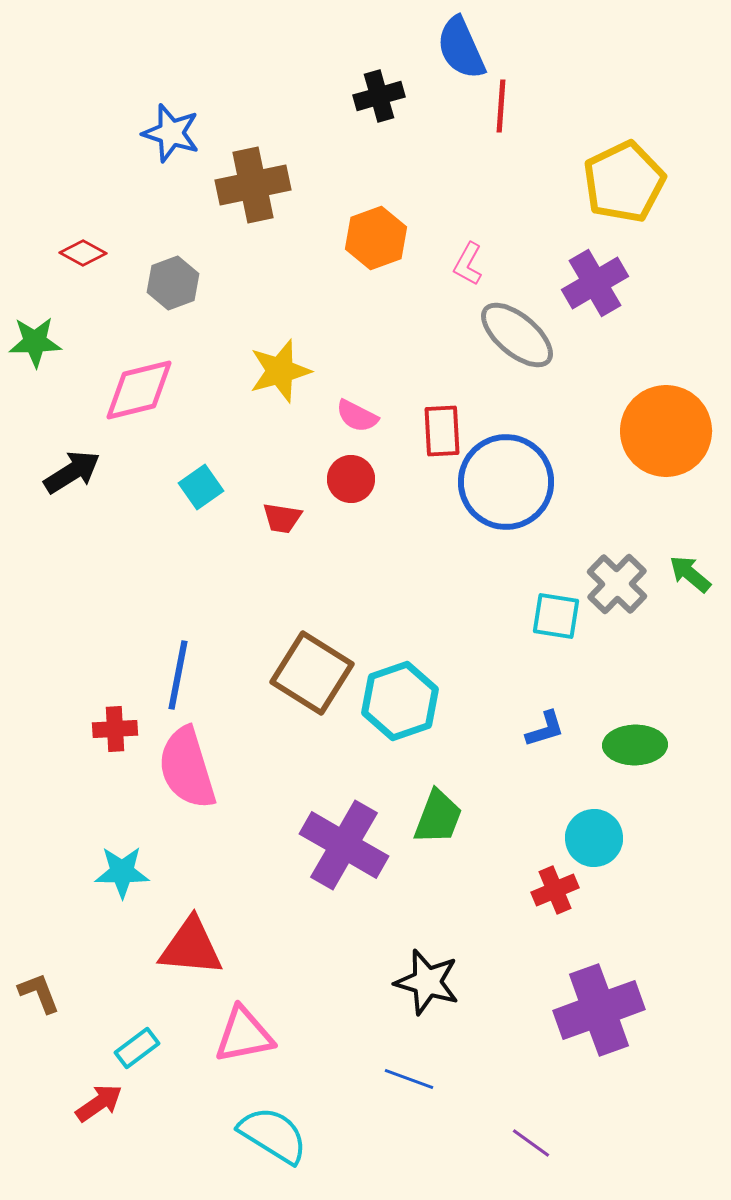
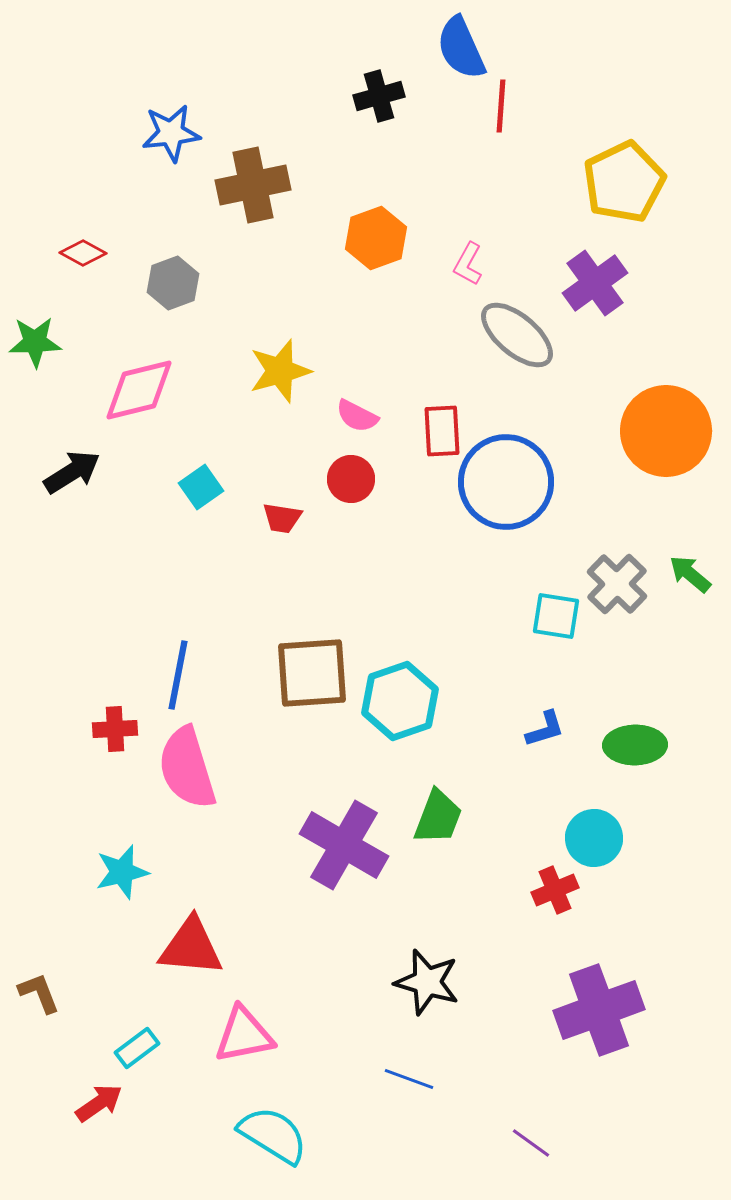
blue star at (171, 133): rotated 24 degrees counterclockwise
purple cross at (595, 283): rotated 6 degrees counterclockwise
brown square at (312, 673): rotated 36 degrees counterclockwise
cyan star at (122, 872): rotated 14 degrees counterclockwise
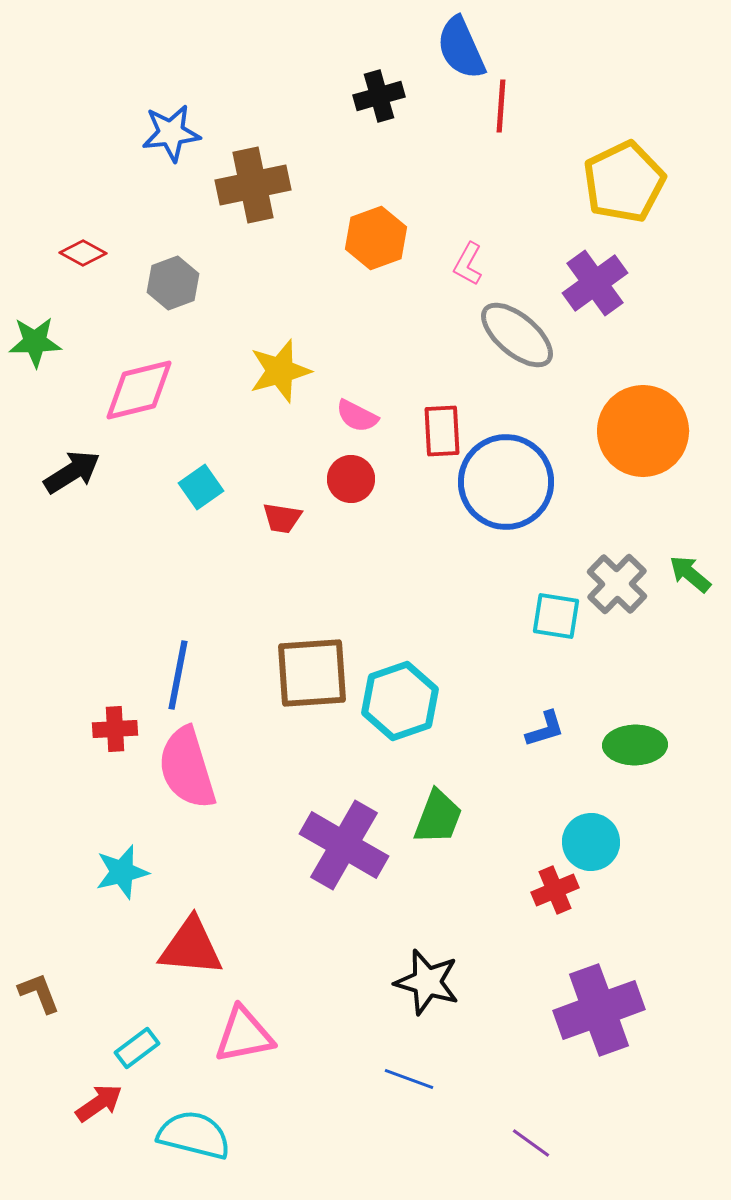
orange circle at (666, 431): moved 23 px left
cyan circle at (594, 838): moved 3 px left, 4 px down
cyan semicircle at (273, 1135): moved 79 px left; rotated 18 degrees counterclockwise
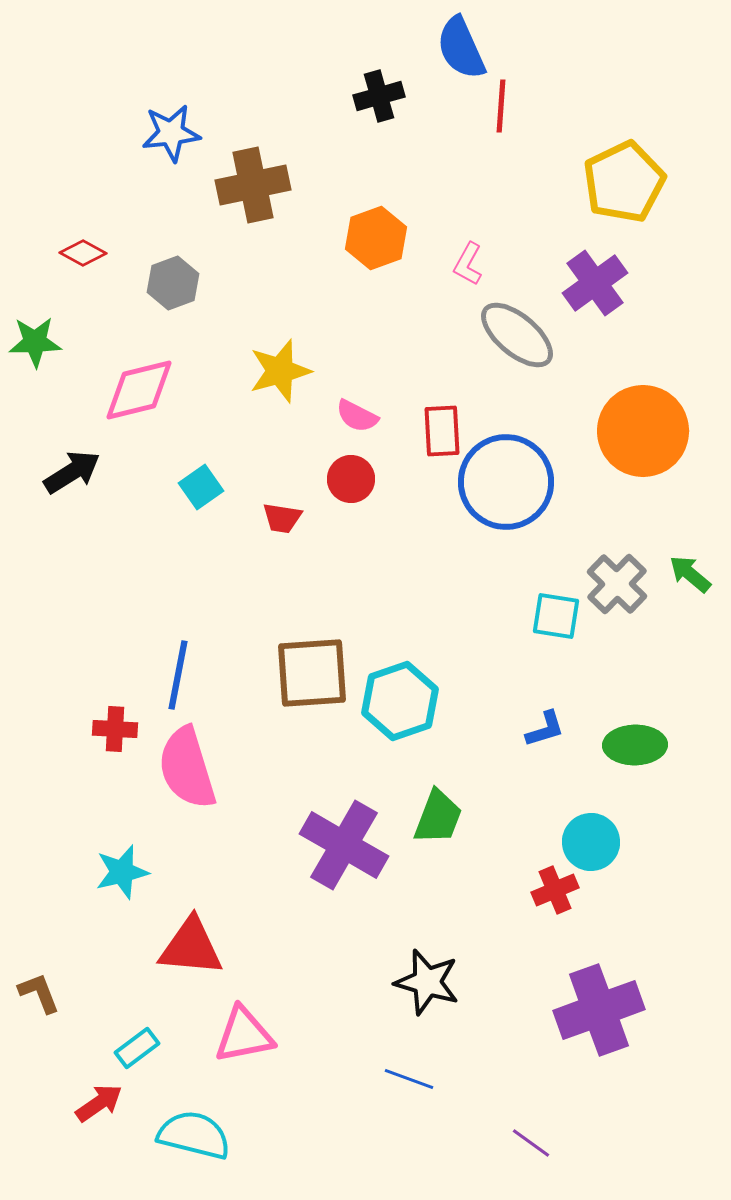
red cross at (115, 729): rotated 6 degrees clockwise
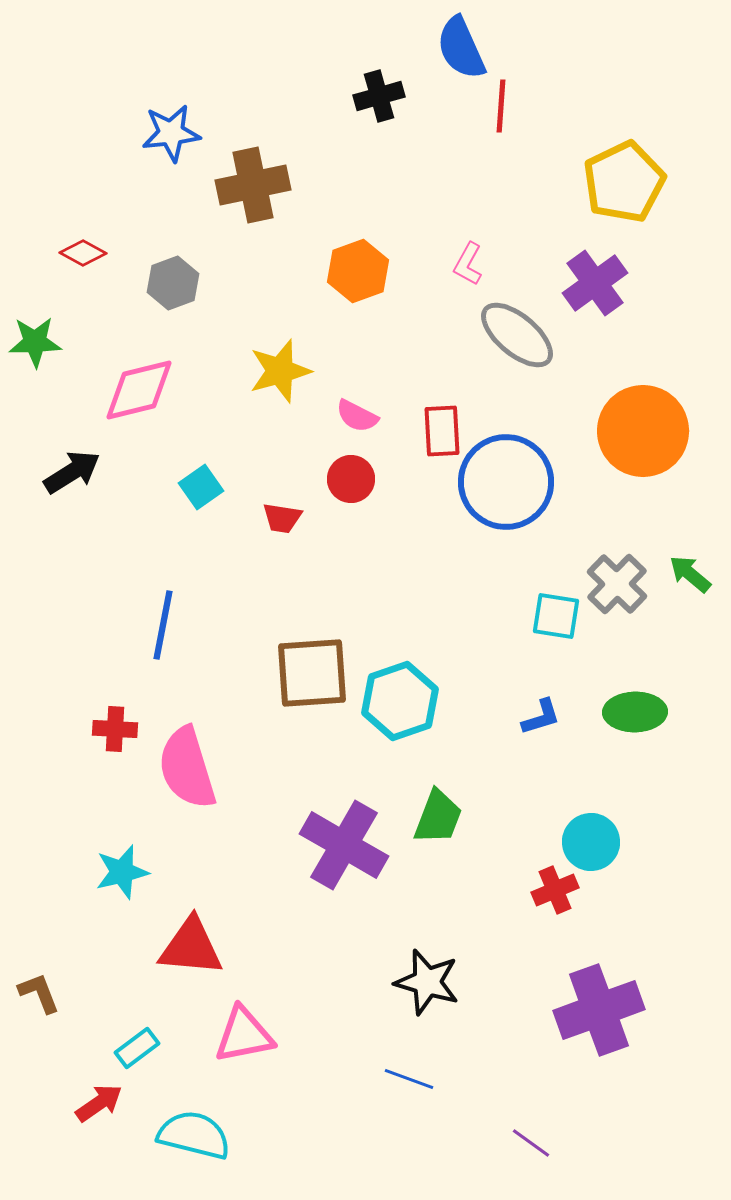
orange hexagon at (376, 238): moved 18 px left, 33 px down
blue line at (178, 675): moved 15 px left, 50 px up
blue L-shape at (545, 729): moved 4 px left, 12 px up
green ellipse at (635, 745): moved 33 px up
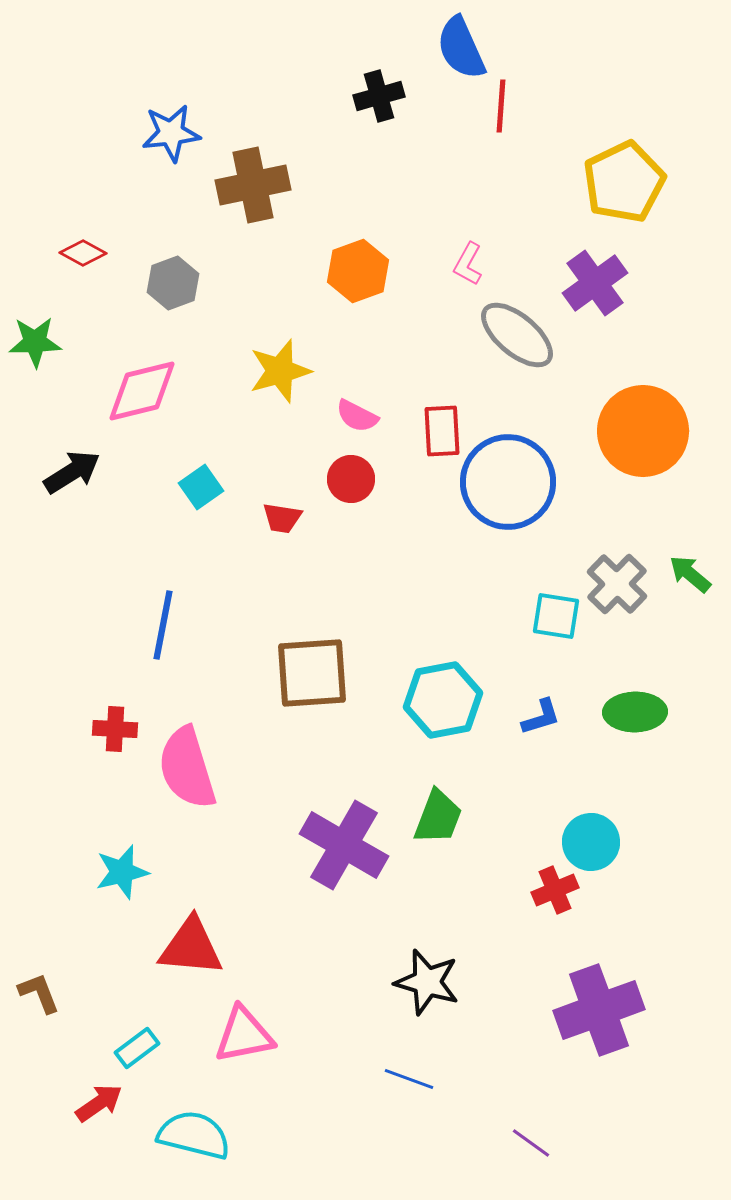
pink diamond at (139, 390): moved 3 px right, 1 px down
blue circle at (506, 482): moved 2 px right
cyan hexagon at (400, 701): moved 43 px right, 1 px up; rotated 8 degrees clockwise
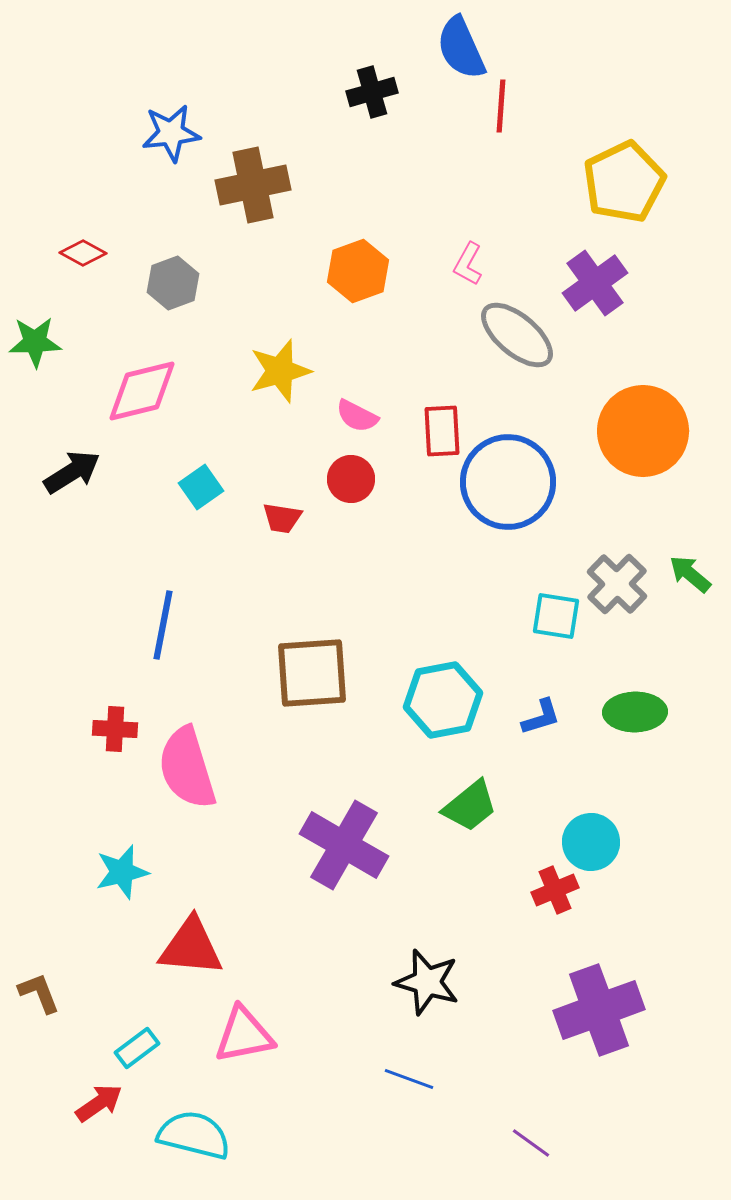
black cross at (379, 96): moved 7 px left, 4 px up
green trapezoid at (438, 817): moved 32 px right, 11 px up; rotated 30 degrees clockwise
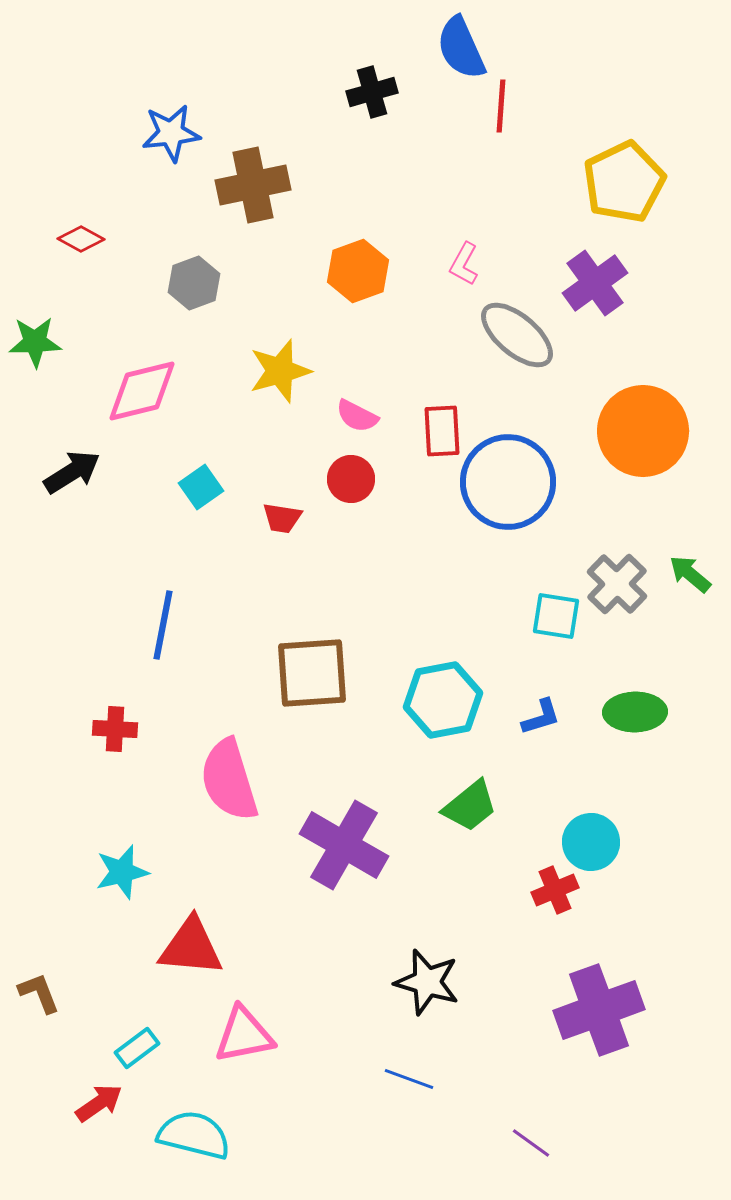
red diamond at (83, 253): moved 2 px left, 14 px up
pink L-shape at (468, 264): moved 4 px left
gray hexagon at (173, 283): moved 21 px right
pink semicircle at (187, 768): moved 42 px right, 12 px down
